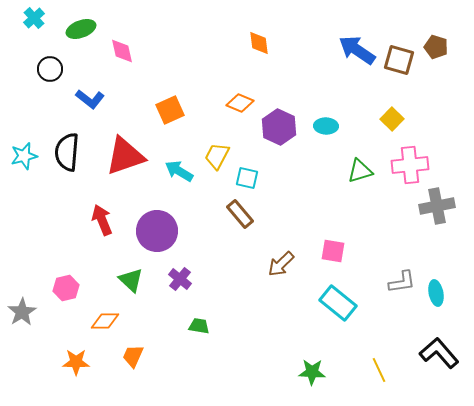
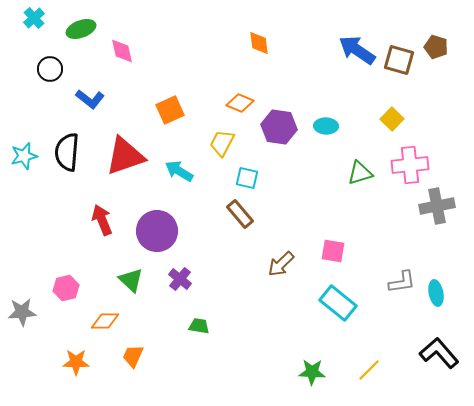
purple hexagon at (279, 127): rotated 16 degrees counterclockwise
yellow trapezoid at (217, 156): moved 5 px right, 13 px up
green triangle at (360, 171): moved 2 px down
gray star at (22, 312): rotated 28 degrees clockwise
yellow line at (379, 370): moved 10 px left; rotated 70 degrees clockwise
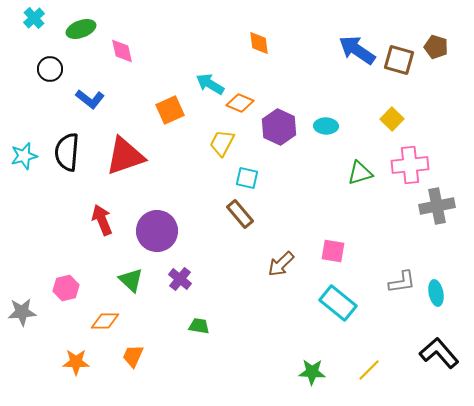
purple hexagon at (279, 127): rotated 16 degrees clockwise
cyan arrow at (179, 171): moved 31 px right, 87 px up
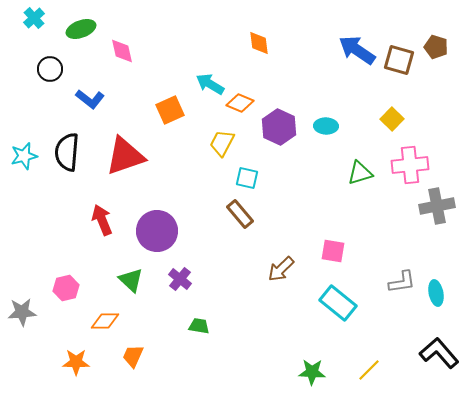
brown arrow at (281, 264): moved 5 px down
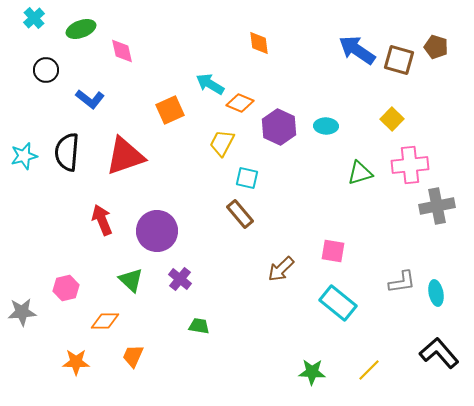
black circle at (50, 69): moved 4 px left, 1 px down
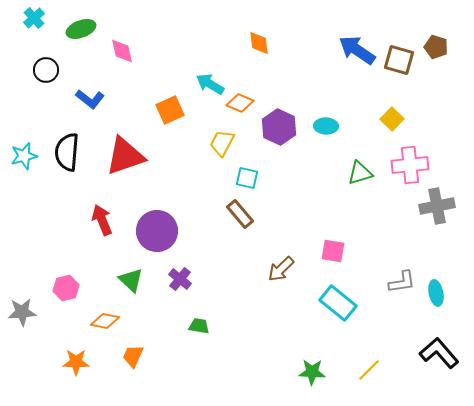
orange diamond at (105, 321): rotated 12 degrees clockwise
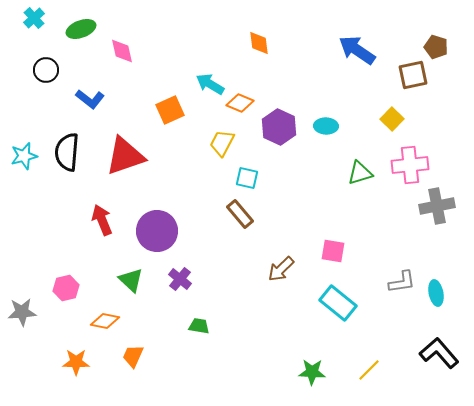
brown square at (399, 60): moved 14 px right, 15 px down; rotated 28 degrees counterclockwise
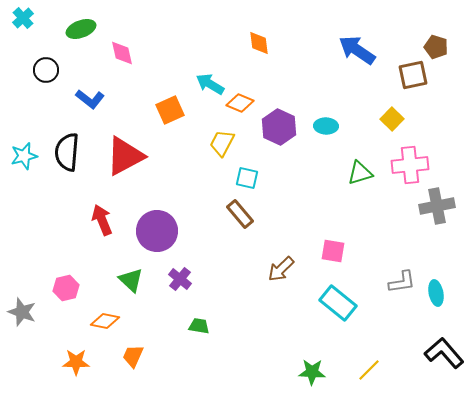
cyan cross at (34, 18): moved 11 px left
pink diamond at (122, 51): moved 2 px down
red triangle at (125, 156): rotated 9 degrees counterclockwise
gray star at (22, 312): rotated 24 degrees clockwise
black L-shape at (439, 353): moved 5 px right
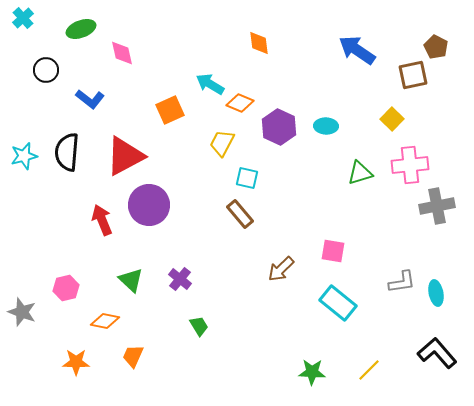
brown pentagon at (436, 47): rotated 10 degrees clockwise
purple circle at (157, 231): moved 8 px left, 26 px up
green trapezoid at (199, 326): rotated 50 degrees clockwise
black L-shape at (444, 353): moved 7 px left
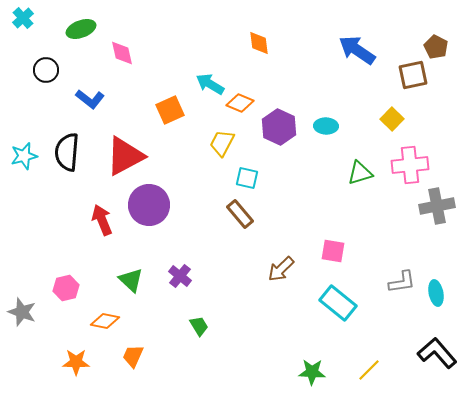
purple cross at (180, 279): moved 3 px up
